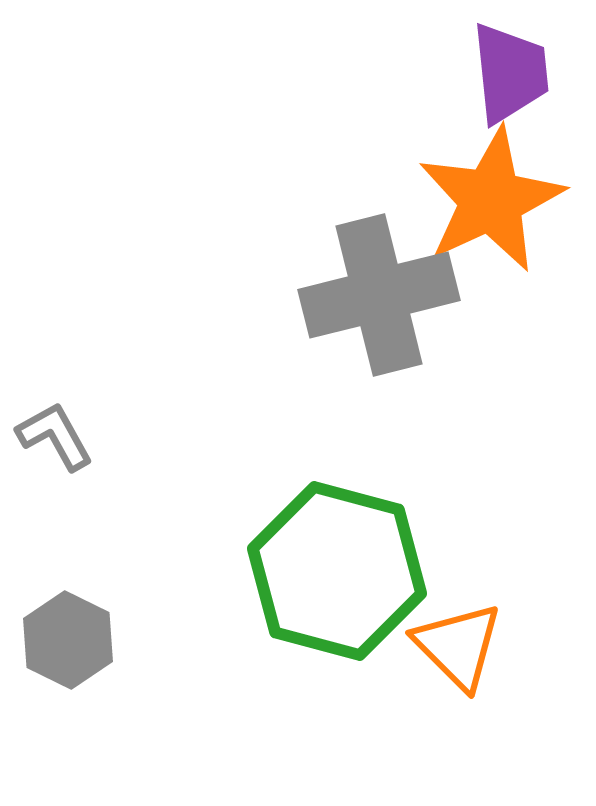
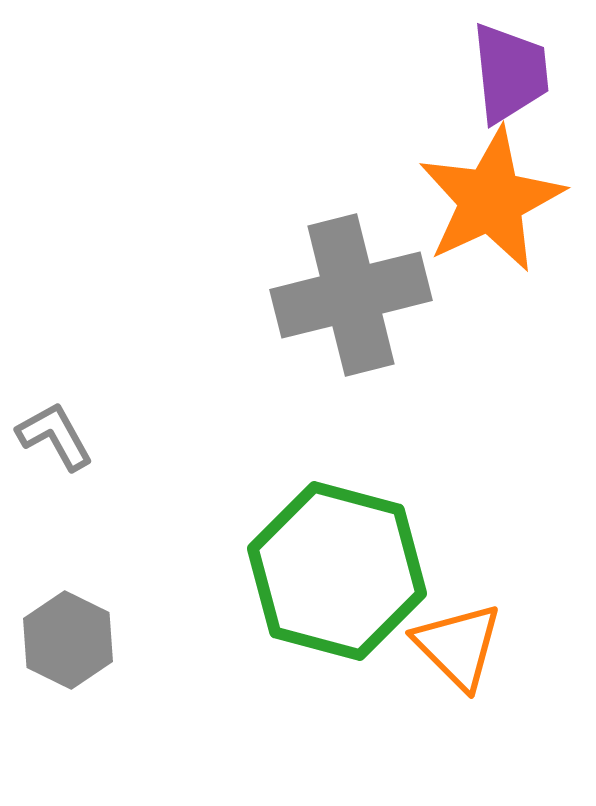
gray cross: moved 28 px left
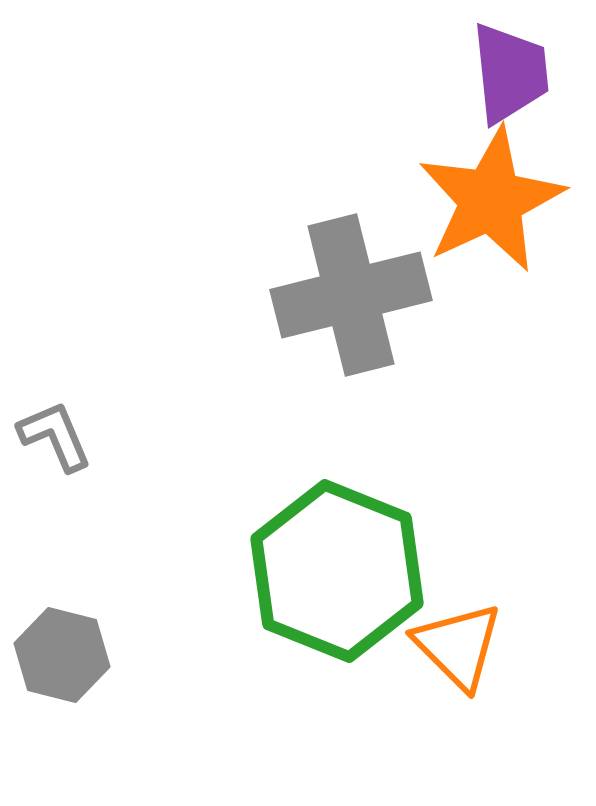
gray L-shape: rotated 6 degrees clockwise
green hexagon: rotated 7 degrees clockwise
gray hexagon: moved 6 px left, 15 px down; rotated 12 degrees counterclockwise
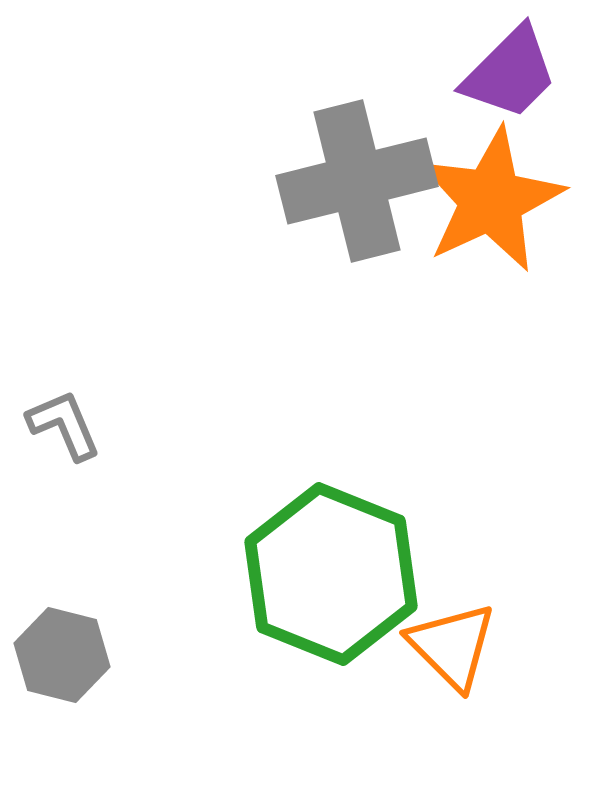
purple trapezoid: rotated 51 degrees clockwise
gray cross: moved 6 px right, 114 px up
gray L-shape: moved 9 px right, 11 px up
green hexagon: moved 6 px left, 3 px down
orange triangle: moved 6 px left
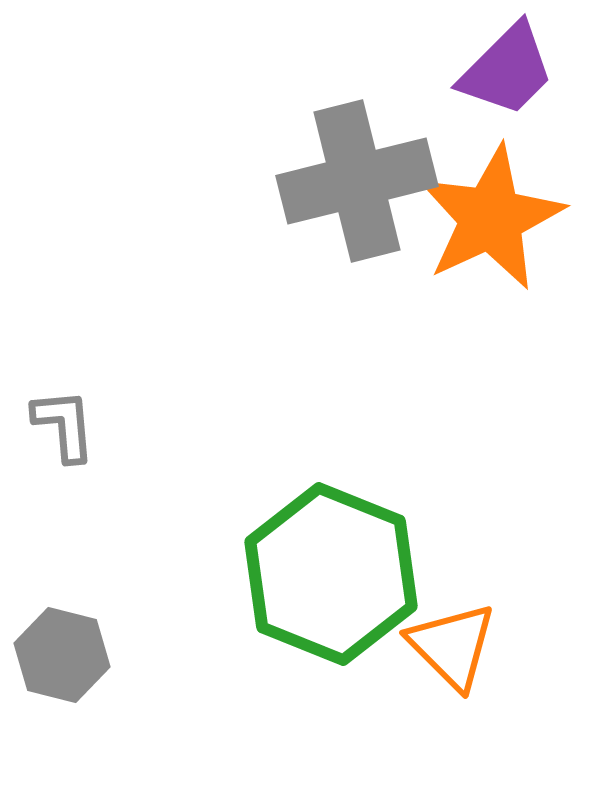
purple trapezoid: moved 3 px left, 3 px up
orange star: moved 18 px down
gray L-shape: rotated 18 degrees clockwise
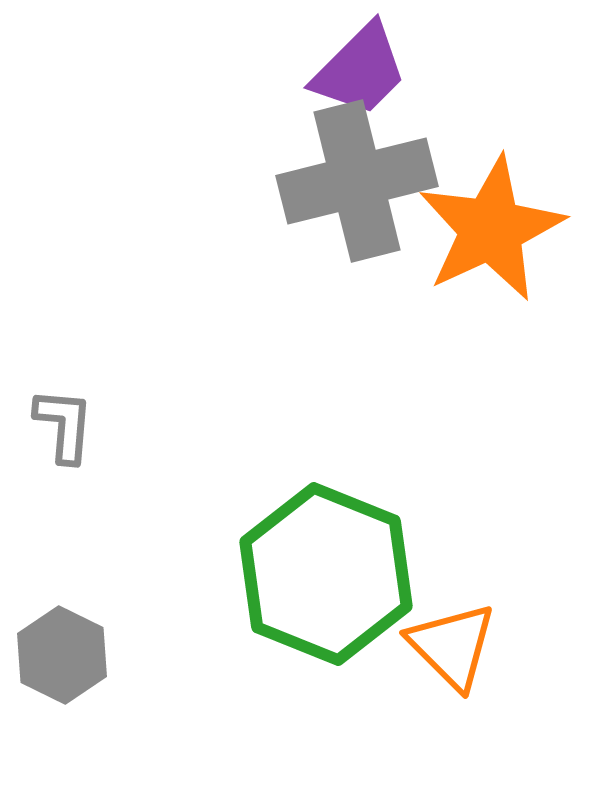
purple trapezoid: moved 147 px left
orange star: moved 11 px down
gray L-shape: rotated 10 degrees clockwise
green hexagon: moved 5 px left
gray hexagon: rotated 12 degrees clockwise
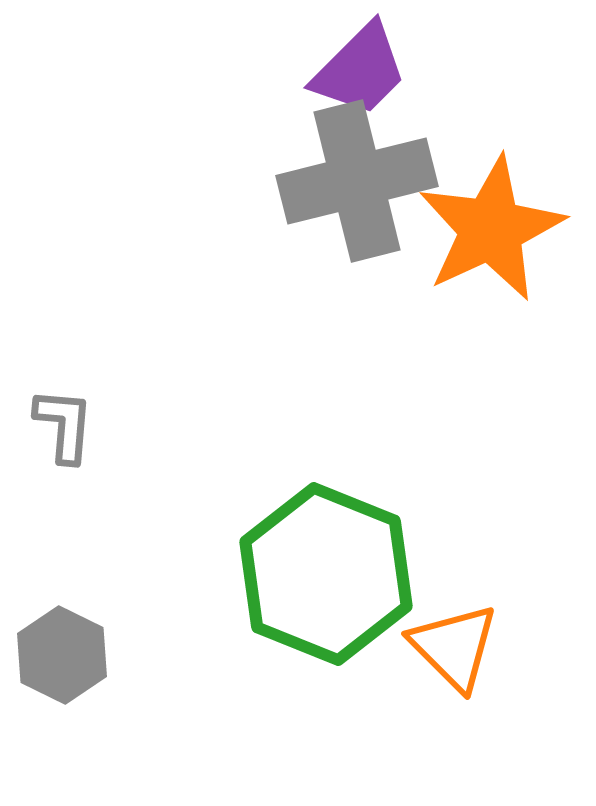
orange triangle: moved 2 px right, 1 px down
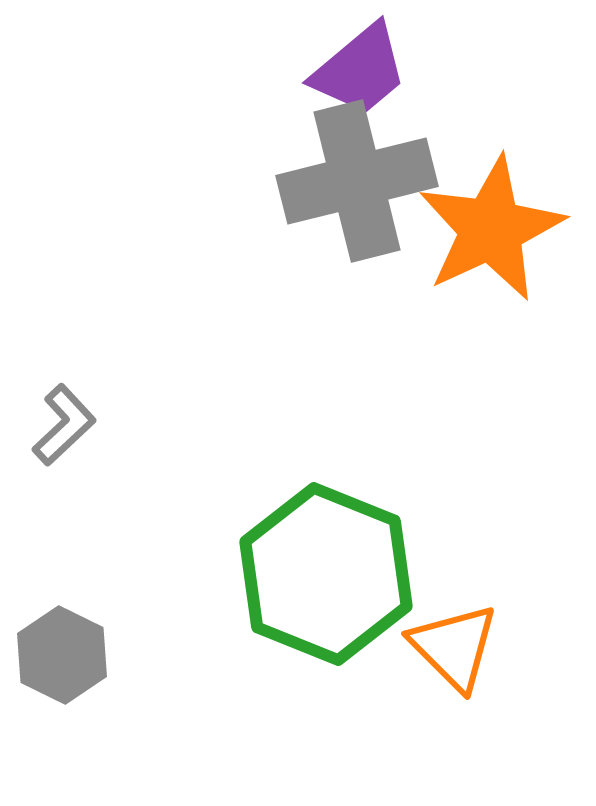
purple trapezoid: rotated 5 degrees clockwise
gray L-shape: rotated 42 degrees clockwise
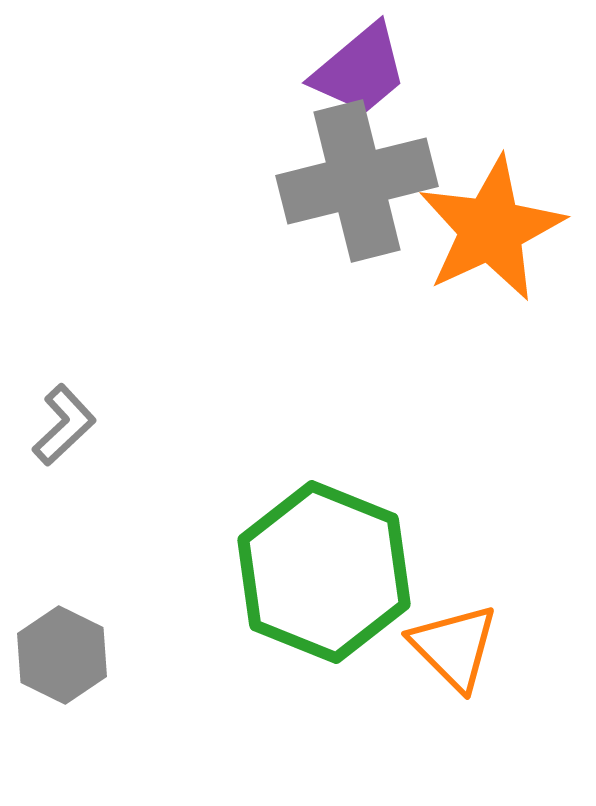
green hexagon: moved 2 px left, 2 px up
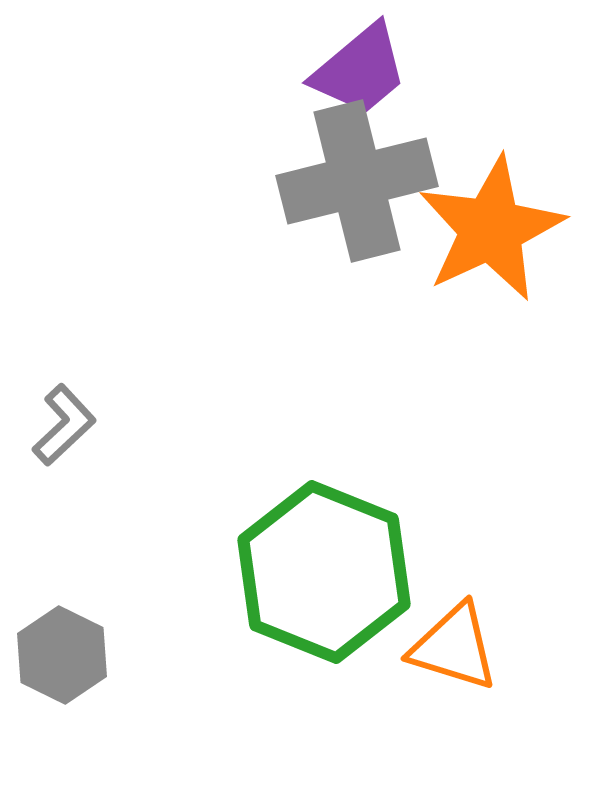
orange triangle: rotated 28 degrees counterclockwise
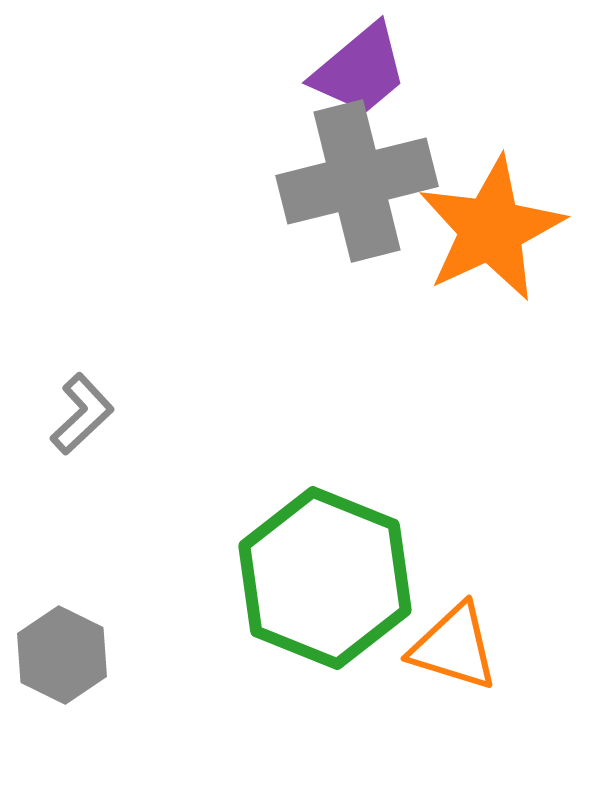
gray L-shape: moved 18 px right, 11 px up
green hexagon: moved 1 px right, 6 px down
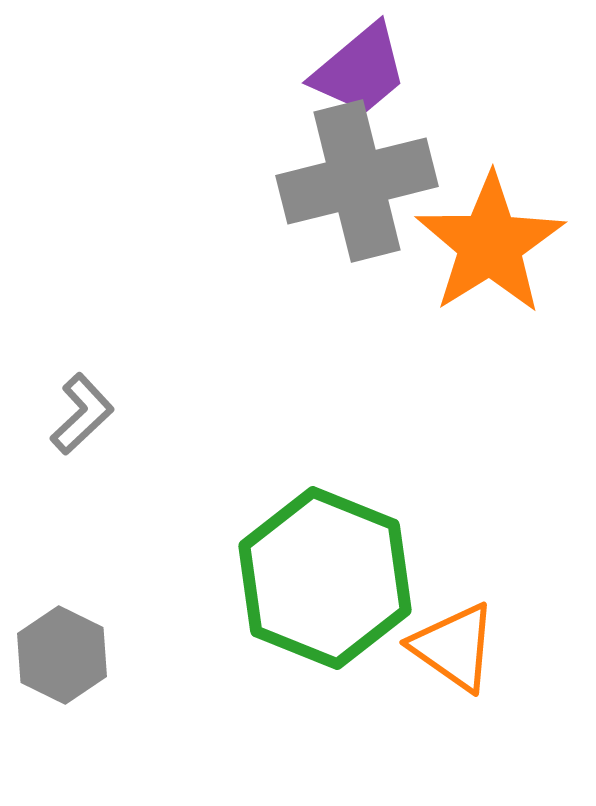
orange star: moved 1 px left, 15 px down; rotated 7 degrees counterclockwise
orange triangle: rotated 18 degrees clockwise
